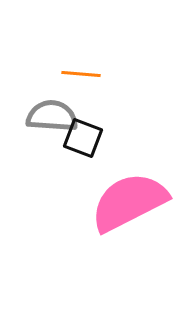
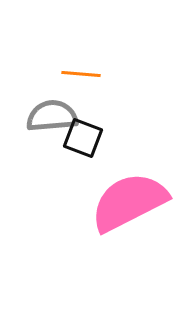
gray semicircle: rotated 9 degrees counterclockwise
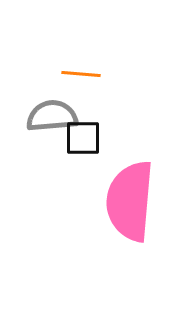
black square: rotated 21 degrees counterclockwise
pink semicircle: moved 1 px right, 1 px up; rotated 58 degrees counterclockwise
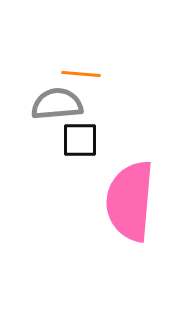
gray semicircle: moved 5 px right, 12 px up
black square: moved 3 px left, 2 px down
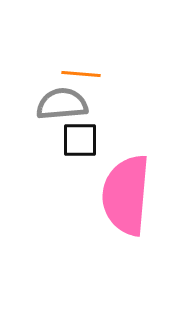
gray semicircle: moved 5 px right
pink semicircle: moved 4 px left, 6 px up
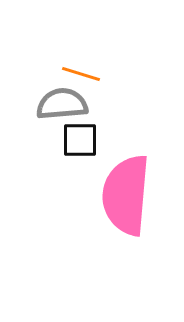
orange line: rotated 12 degrees clockwise
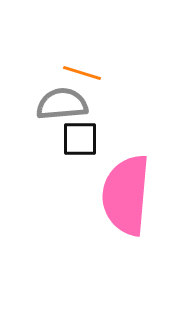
orange line: moved 1 px right, 1 px up
black square: moved 1 px up
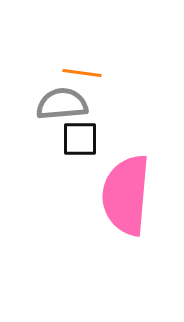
orange line: rotated 9 degrees counterclockwise
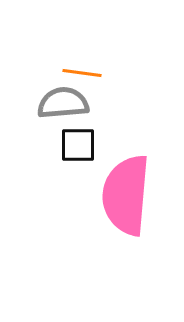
gray semicircle: moved 1 px right, 1 px up
black square: moved 2 px left, 6 px down
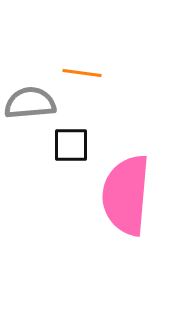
gray semicircle: moved 33 px left
black square: moved 7 px left
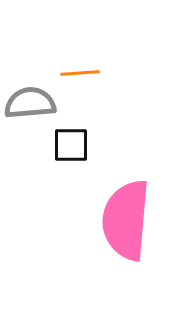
orange line: moved 2 px left; rotated 12 degrees counterclockwise
pink semicircle: moved 25 px down
